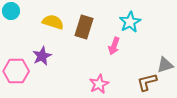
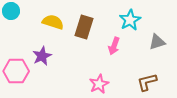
cyan star: moved 2 px up
gray triangle: moved 8 px left, 23 px up
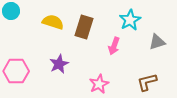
purple star: moved 17 px right, 8 px down
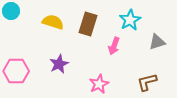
brown rectangle: moved 4 px right, 3 px up
